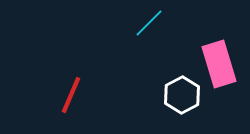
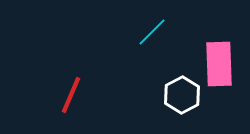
cyan line: moved 3 px right, 9 px down
pink rectangle: rotated 15 degrees clockwise
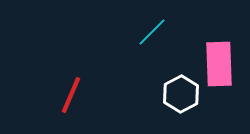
white hexagon: moved 1 px left, 1 px up
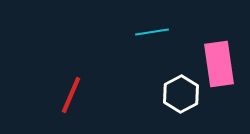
cyan line: rotated 36 degrees clockwise
pink rectangle: rotated 6 degrees counterclockwise
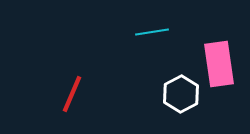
red line: moved 1 px right, 1 px up
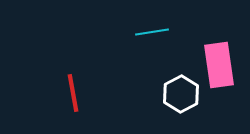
pink rectangle: moved 1 px down
red line: moved 1 px right, 1 px up; rotated 33 degrees counterclockwise
